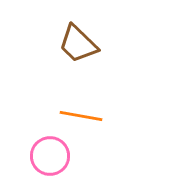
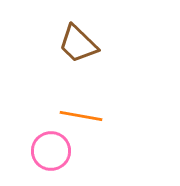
pink circle: moved 1 px right, 5 px up
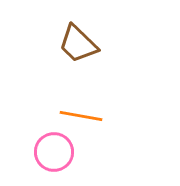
pink circle: moved 3 px right, 1 px down
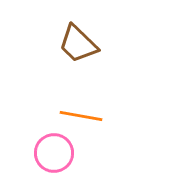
pink circle: moved 1 px down
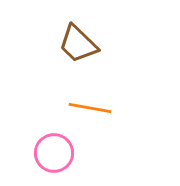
orange line: moved 9 px right, 8 px up
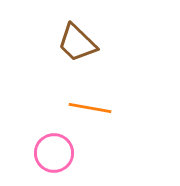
brown trapezoid: moved 1 px left, 1 px up
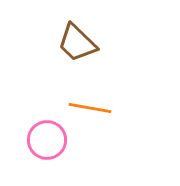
pink circle: moved 7 px left, 13 px up
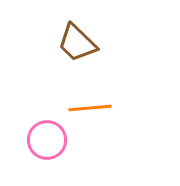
orange line: rotated 15 degrees counterclockwise
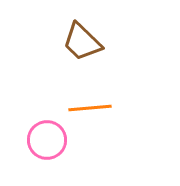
brown trapezoid: moved 5 px right, 1 px up
